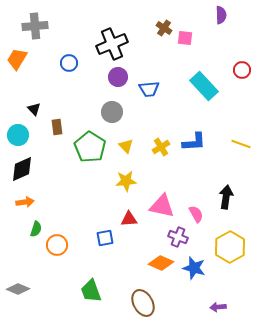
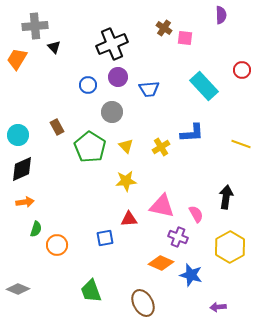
blue circle: moved 19 px right, 22 px down
black triangle: moved 20 px right, 62 px up
brown rectangle: rotated 21 degrees counterclockwise
blue L-shape: moved 2 px left, 9 px up
blue star: moved 3 px left, 7 px down
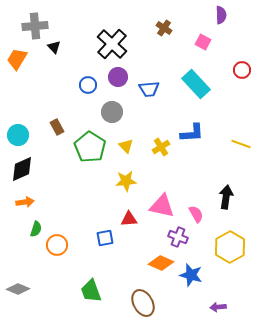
pink square: moved 18 px right, 4 px down; rotated 21 degrees clockwise
black cross: rotated 24 degrees counterclockwise
cyan rectangle: moved 8 px left, 2 px up
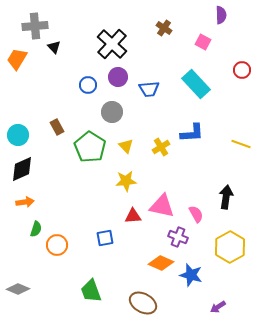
red triangle: moved 4 px right, 3 px up
brown ellipse: rotated 32 degrees counterclockwise
purple arrow: rotated 28 degrees counterclockwise
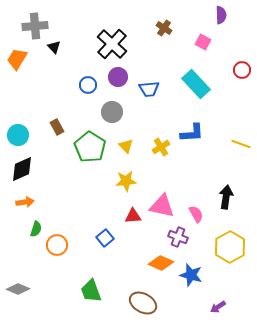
blue square: rotated 30 degrees counterclockwise
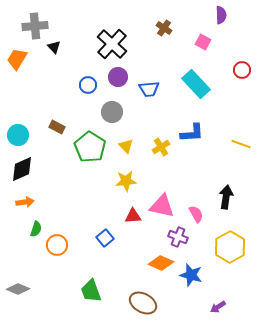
brown rectangle: rotated 35 degrees counterclockwise
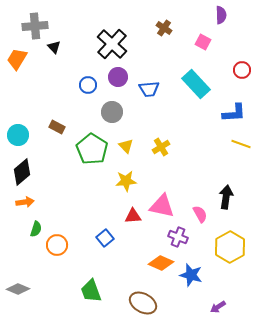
blue L-shape: moved 42 px right, 20 px up
green pentagon: moved 2 px right, 2 px down
black diamond: moved 3 px down; rotated 16 degrees counterclockwise
pink semicircle: moved 4 px right
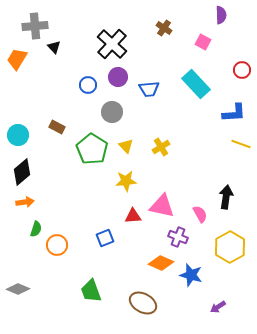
blue square: rotated 18 degrees clockwise
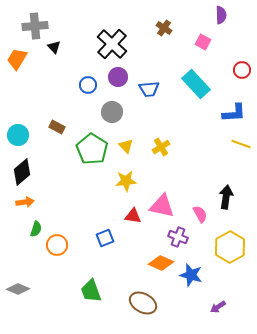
red triangle: rotated 12 degrees clockwise
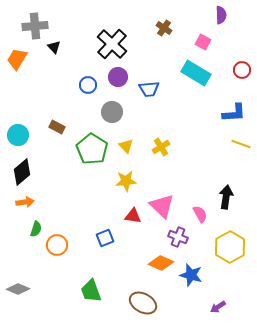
cyan rectangle: moved 11 px up; rotated 16 degrees counterclockwise
pink triangle: rotated 32 degrees clockwise
